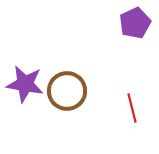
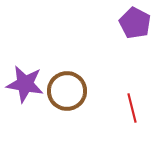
purple pentagon: rotated 20 degrees counterclockwise
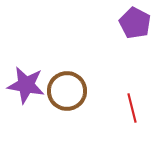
purple star: moved 1 px right, 1 px down
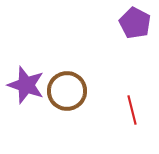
purple star: rotated 9 degrees clockwise
red line: moved 2 px down
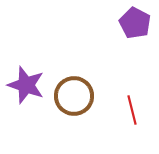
brown circle: moved 7 px right, 5 px down
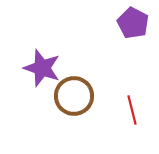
purple pentagon: moved 2 px left
purple star: moved 16 px right, 17 px up
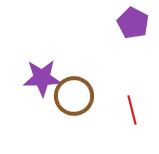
purple star: moved 10 px down; rotated 21 degrees counterclockwise
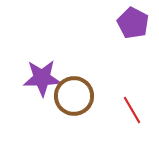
red line: rotated 16 degrees counterclockwise
